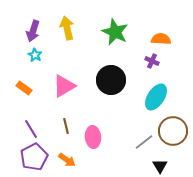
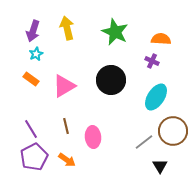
cyan star: moved 1 px right, 1 px up; rotated 16 degrees clockwise
orange rectangle: moved 7 px right, 9 px up
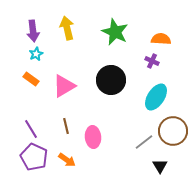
purple arrow: rotated 25 degrees counterclockwise
purple pentagon: rotated 20 degrees counterclockwise
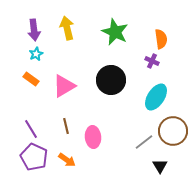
purple arrow: moved 1 px right, 1 px up
orange semicircle: rotated 78 degrees clockwise
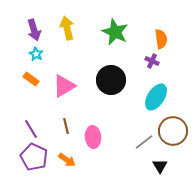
purple arrow: rotated 10 degrees counterclockwise
cyan star: rotated 16 degrees counterclockwise
